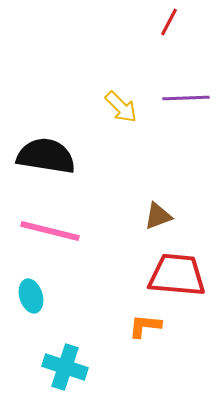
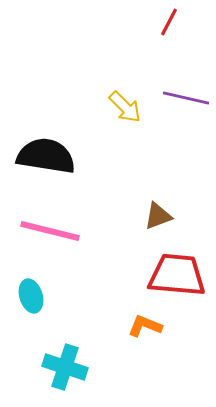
purple line: rotated 15 degrees clockwise
yellow arrow: moved 4 px right
orange L-shape: rotated 16 degrees clockwise
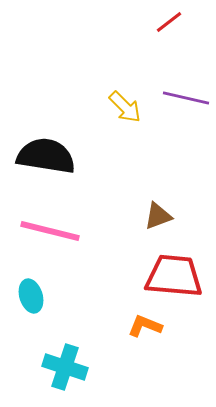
red line: rotated 24 degrees clockwise
red trapezoid: moved 3 px left, 1 px down
